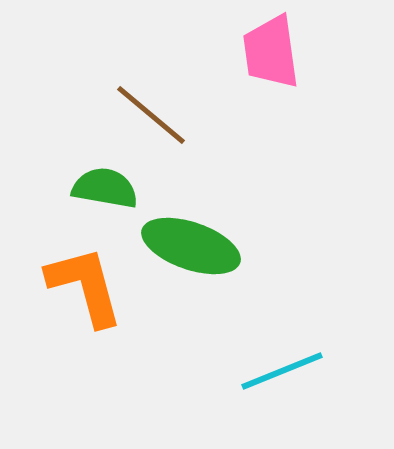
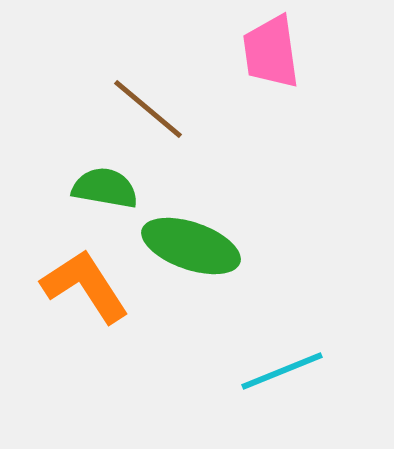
brown line: moved 3 px left, 6 px up
orange L-shape: rotated 18 degrees counterclockwise
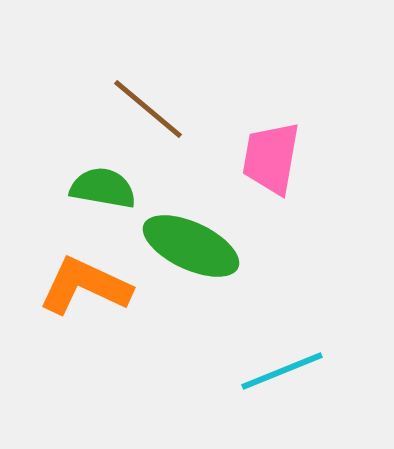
pink trapezoid: moved 106 px down; rotated 18 degrees clockwise
green semicircle: moved 2 px left
green ellipse: rotated 6 degrees clockwise
orange L-shape: rotated 32 degrees counterclockwise
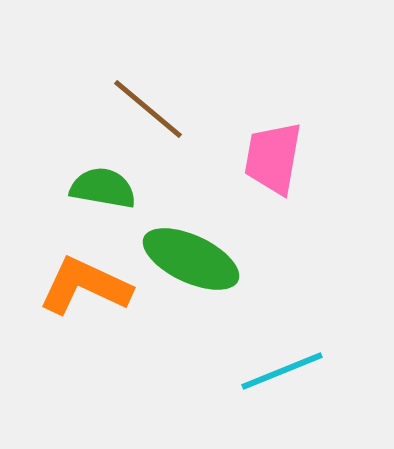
pink trapezoid: moved 2 px right
green ellipse: moved 13 px down
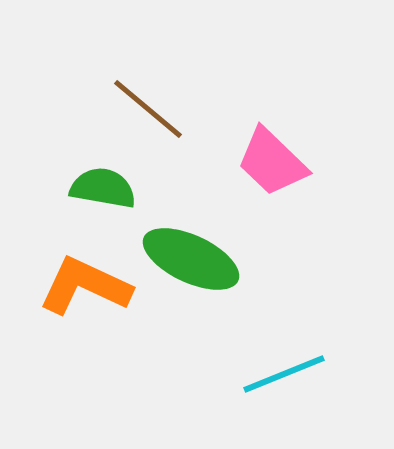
pink trapezoid: moved 1 px left, 4 px down; rotated 56 degrees counterclockwise
cyan line: moved 2 px right, 3 px down
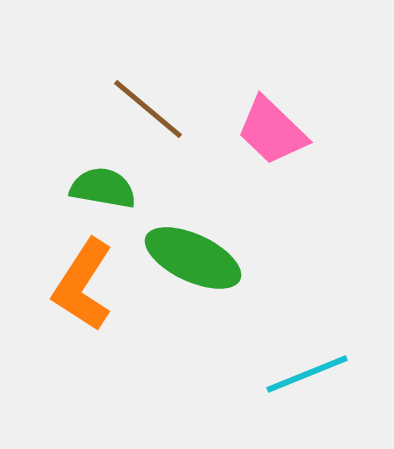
pink trapezoid: moved 31 px up
green ellipse: moved 2 px right, 1 px up
orange L-shape: moved 2 px left, 1 px up; rotated 82 degrees counterclockwise
cyan line: moved 23 px right
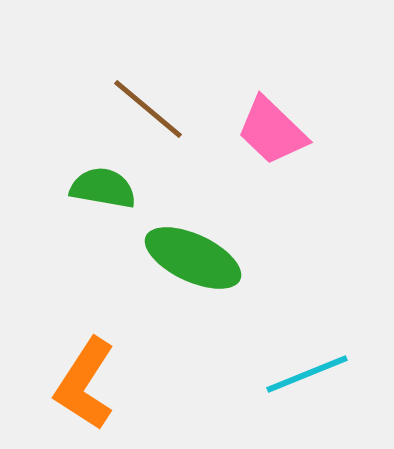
orange L-shape: moved 2 px right, 99 px down
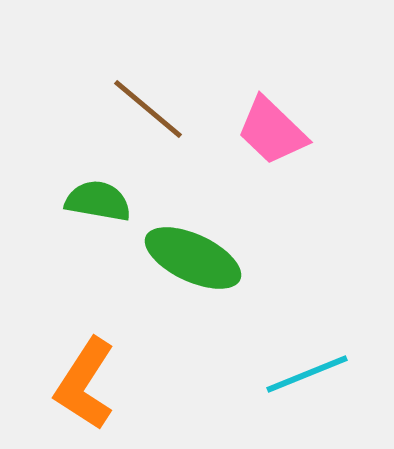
green semicircle: moved 5 px left, 13 px down
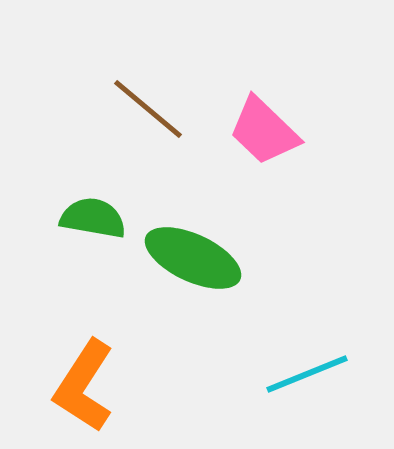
pink trapezoid: moved 8 px left
green semicircle: moved 5 px left, 17 px down
orange L-shape: moved 1 px left, 2 px down
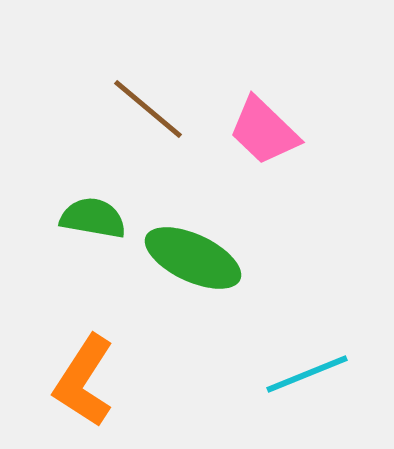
orange L-shape: moved 5 px up
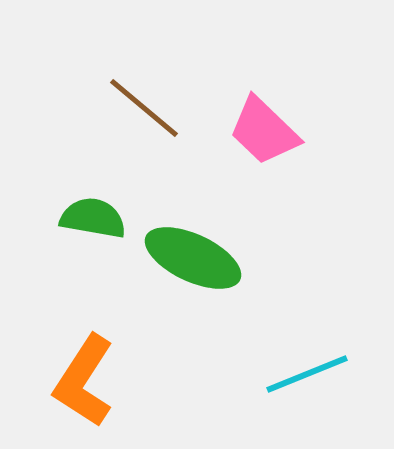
brown line: moved 4 px left, 1 px up
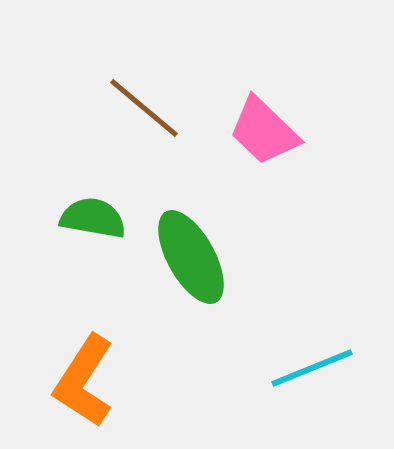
green ellipse: moved 2 px left, 1 px up; rotated 36 degrees clockwise
cyan line: moved 5 px right, 6 px up
